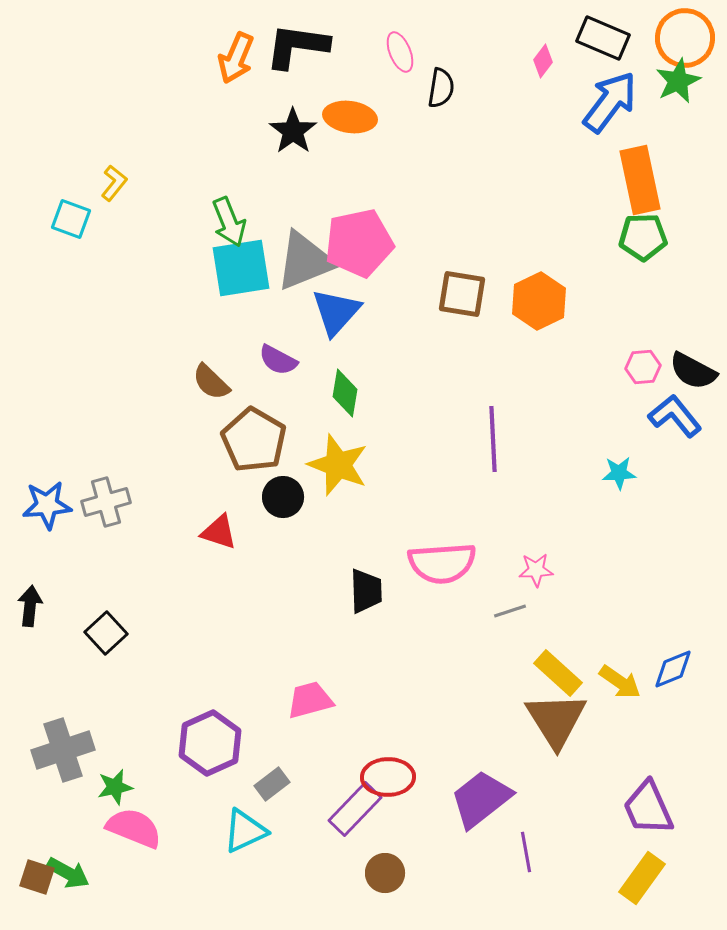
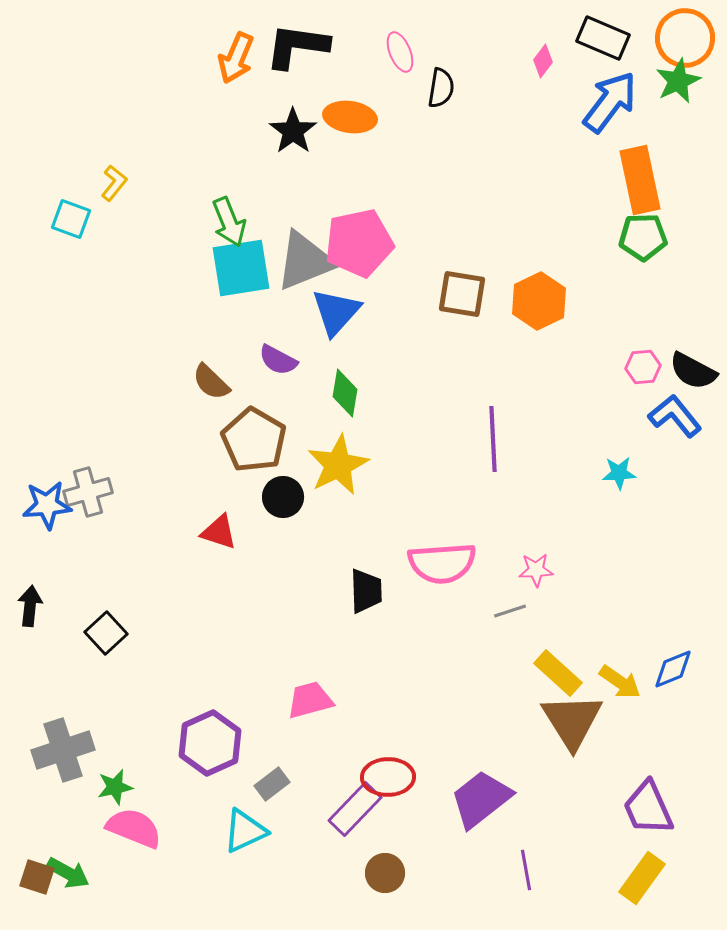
yellow star at (338, 465): rotated 24 degrees clockwise
gray cross at (106, 502): moved 18 px left, 10 px up
brown triangle at (556, 720): moved 16 px right, 1 px down
purple line at (526, 852): moved 18 px down
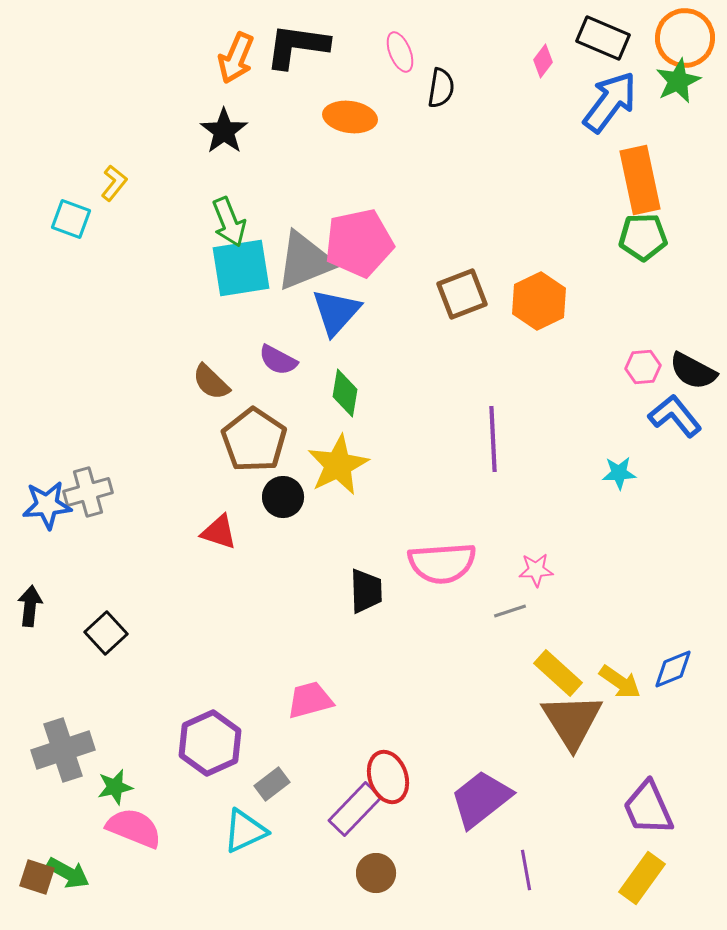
black star at (293, 131): moved 69 px left
brown square at (462, 294): rotated 30 degrees counterclockwise
brown pentagon at (254, 440): rotated 4 degrees clockwise
red ellipse at (388, 777): rotated 72 degrees clockwise
brown circle at (385, 873): moved 9 px left
